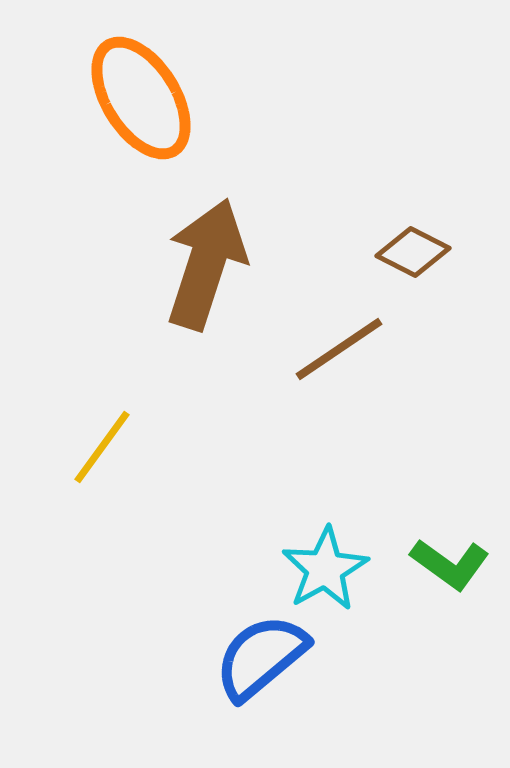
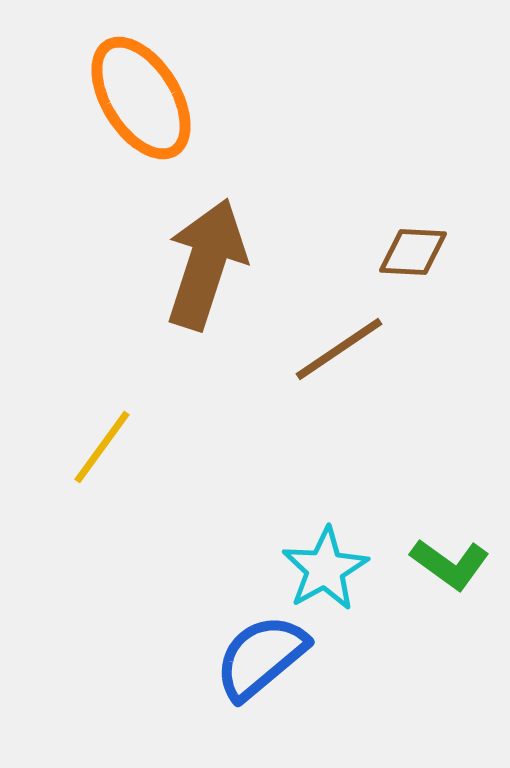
brown diamond: rotated 24 degrees counterclockwise
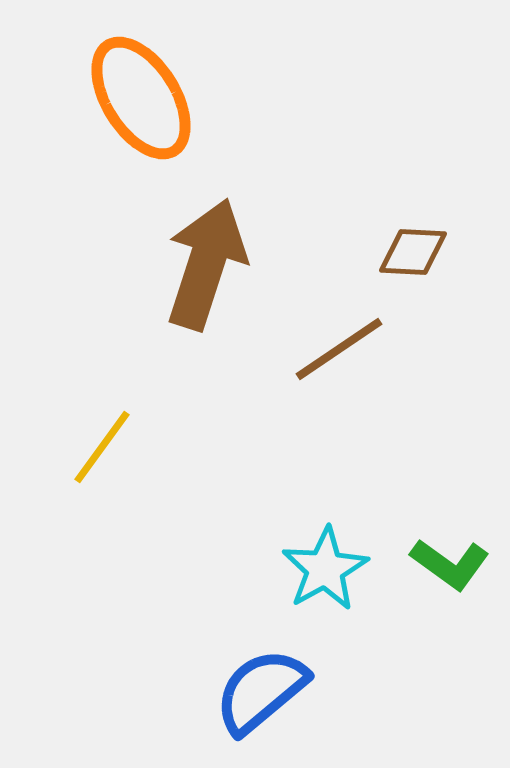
blue semicircle: moved 34 px down
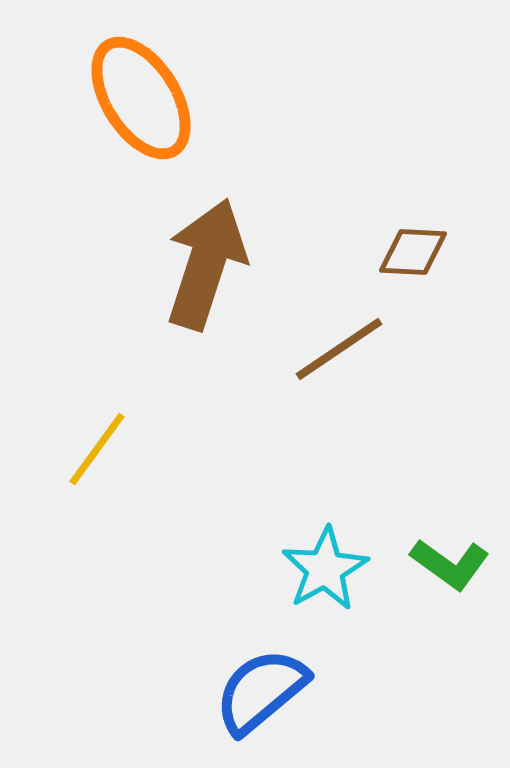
yellow line: moved 5 px left, 2 px down
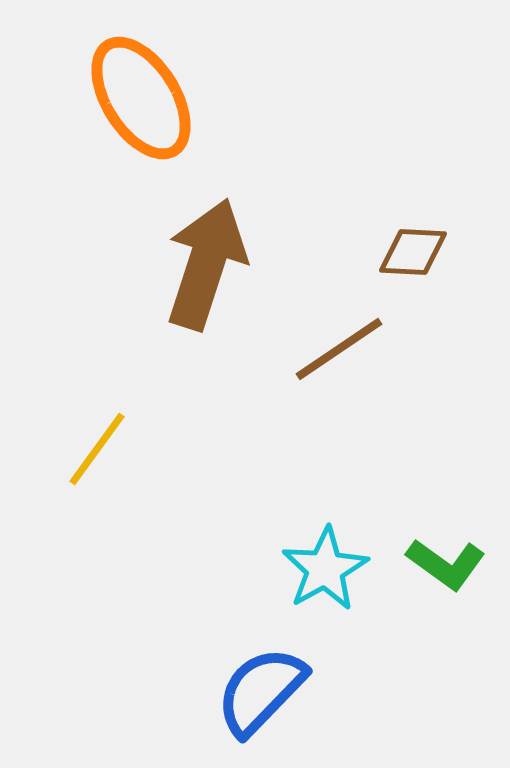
green L-shape: moved 4 px left
blue semicircle: rotated 6 degrees counterclockwise
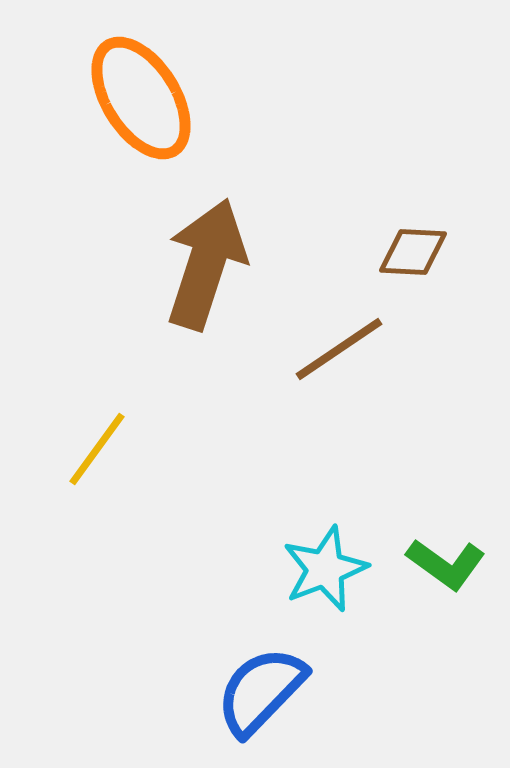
cyan star: rotated 8 degrees clockwise
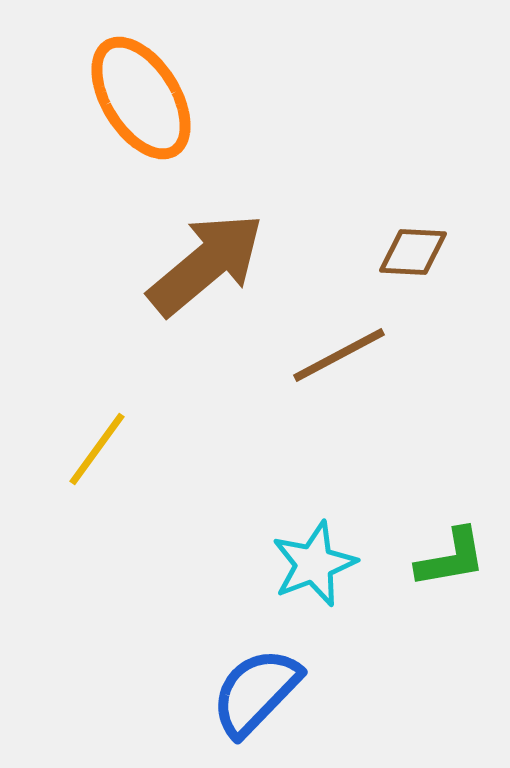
brown arrow: rotated 32 degrees clockwise
brown line: moved 6 px down; rotated 6 degrees clockwise
green L-shape: moved 5 px right, 6 px up; rotated 46 degrees counterclockwise
cyan star: moved 11 px left, 5 px up
blue semicircle: moved 5 px left, 1 px down
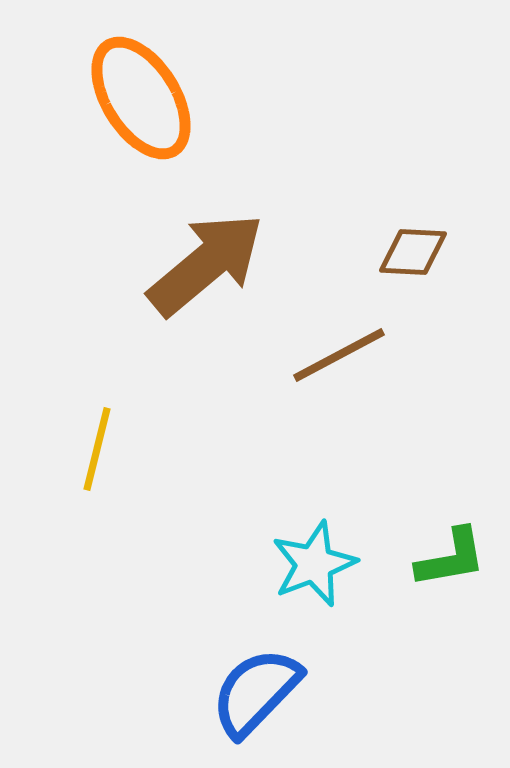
yellow line: rotated 22 degrees counterclockwise
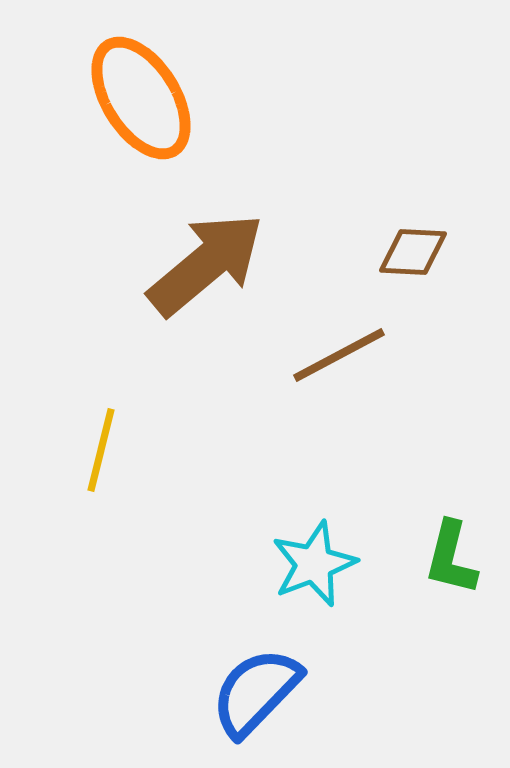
yellow line: moved 4 px right, 1 px down
green L-shape: rotated 114 degrees clockwise
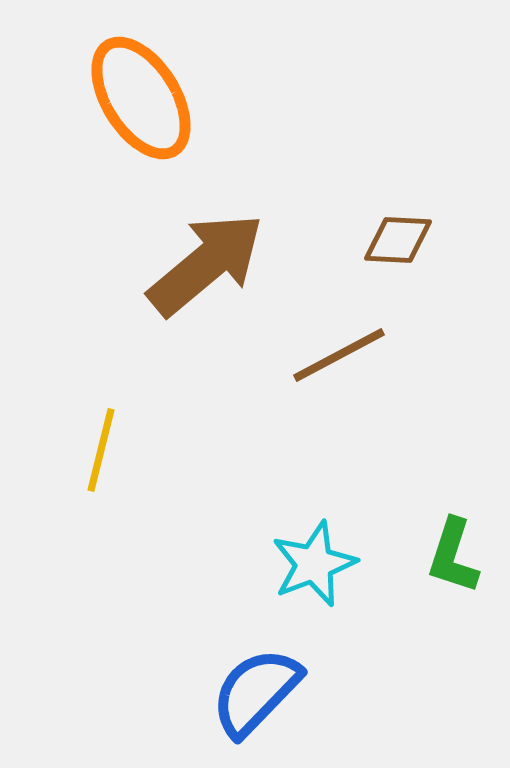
brown diamond: moved 15 px left, 12 px up
green L-shape: moved 2 px right, 2 px up; rotated 4 degrees clockwise
